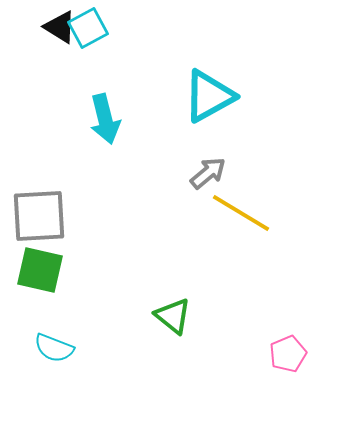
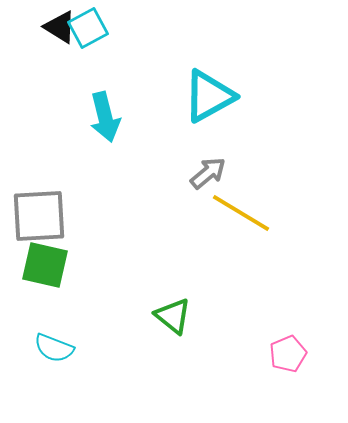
cyan arrow: moved 2 px up
green square: moved 5 px right, 5 px up
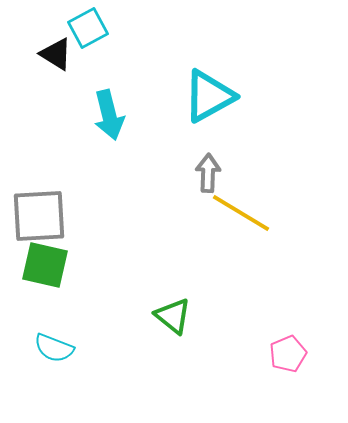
black triangle: moved 4 px left, 27 px down
cyan arrow: moved 4 px right, 2 px up
gray arrow: rotated 48 degrees counterclockwise
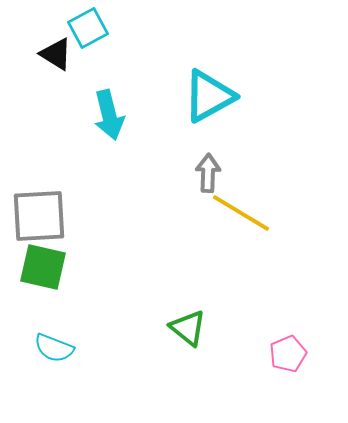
green square: moved 2 px left, 2 px down
green triangle: moved 15 px right, 12 px down
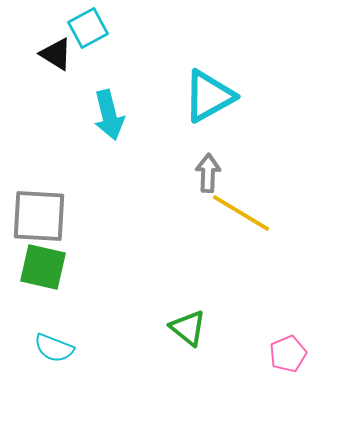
gray square: rotated 6 degrees clockwise
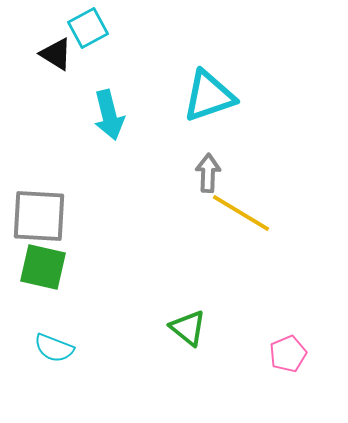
cyan triangle: rotated 10 degrees clockwise
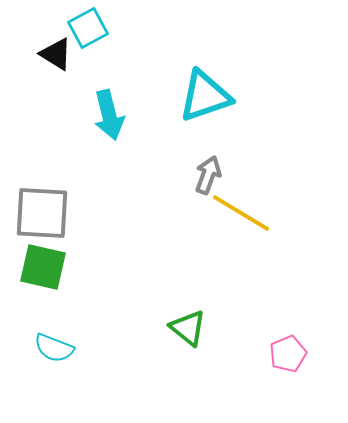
cyan triangle: moved 4 px left
gray arrow: moved 2 px down; rotated 18 degrees clockwise
gray square: moved 3 px right, 3 px up
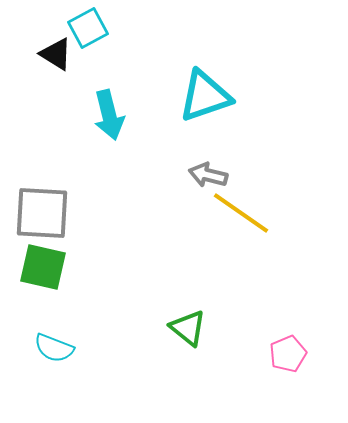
gray arrow: rotated 96 degrees counterclockwise
yellow line: rotated 4 degrees clockwise
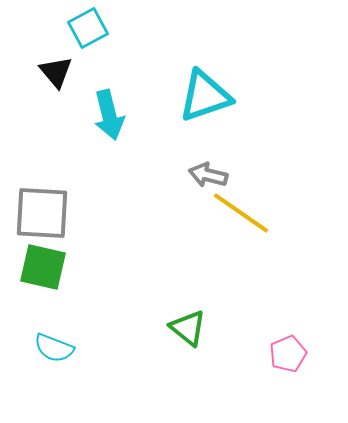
black triangle: moved 18 px down; rotated 18 degrees clockwise
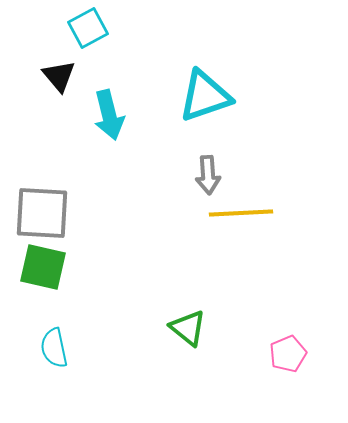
black triangle: moved 3 px right, 4 px down
gray arrow: rotated 108 degrees counterclockwise
yellow line: rotated 38 degrees counterclockwise
cyan semicircle: rotated 57 degrees clockwise
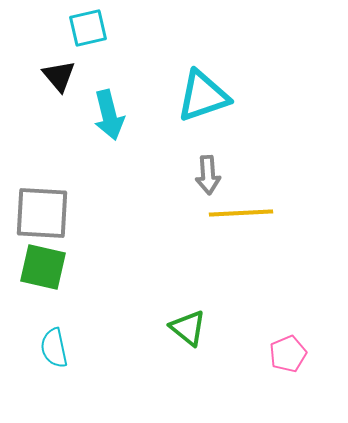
cyan square: rotated 15 degrees clockwise
cyan triangle: moved 2 px left
